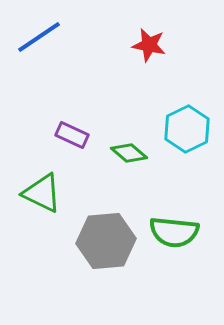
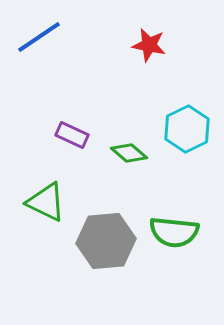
green triangle: moved 4 px right, 9 px down
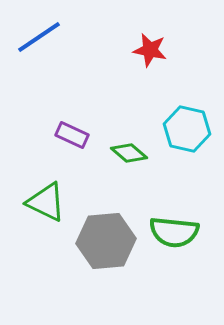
red star: moved 1 px right, 5 px down
cyan hexagon: rotated 21 degrees counterclockwise
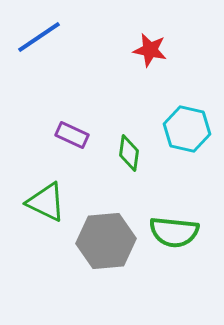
green diamond: rotated 57 degrees clockwise
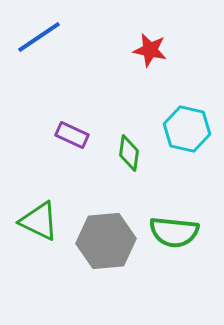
green triangle: moved 7 px left, 19 px down
